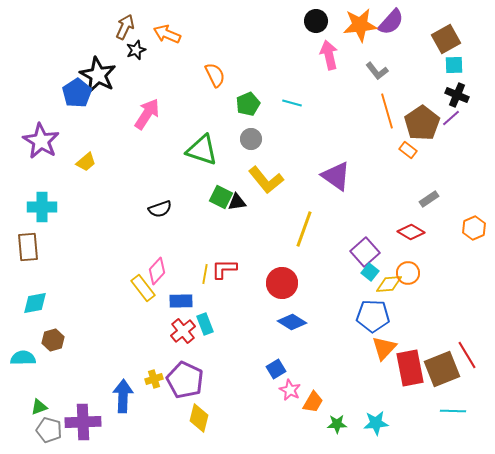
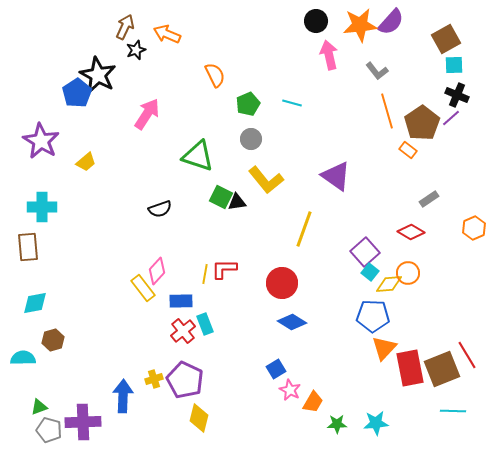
green triangle at (202, 150): moved 4 px left, 6 px down
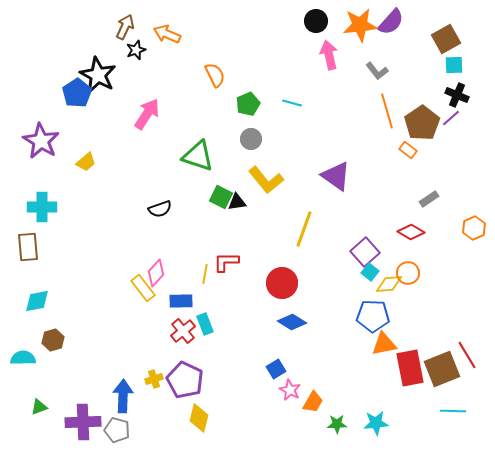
red L-shape at (224, 269): moved 2 px right, 7 px up
pink diamond at (157, 271): moved 1 px left, 2 px down
cyan diamond at (35, 303): moved 2 px right, 2 px up
orange triangle at (384, 348): moved 4 px up; rotated 36 degrees clockwise
gray pentagon at (49, 430): moved 68 px right
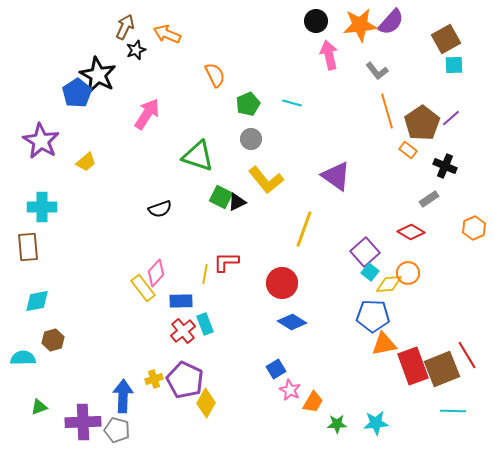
black cross at (457, 95): moved 12 px left, 71 px down
black triangle at (237, 202): rotated 18 degrees counterclockwise
red rectangle at (410, 368): moved 3 px right, 2 px up; rotated 9 degrees counterclockwise
yellow diamond at (199, 418): moved 7 px right, 15 px up; rotated 16 degrees clockwise
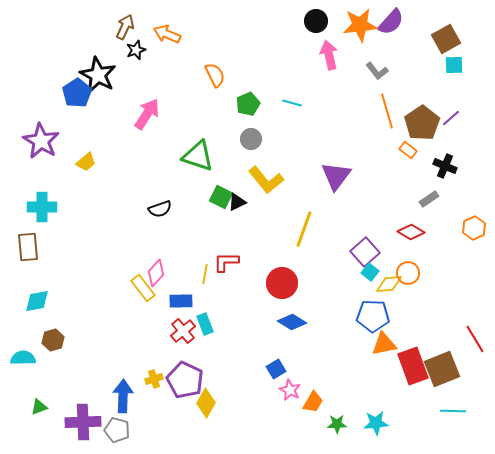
purple triangle at (336, 176): rotated 32 degrees clockwise
red line at (467, 355): moved 8 px right, 16 px up
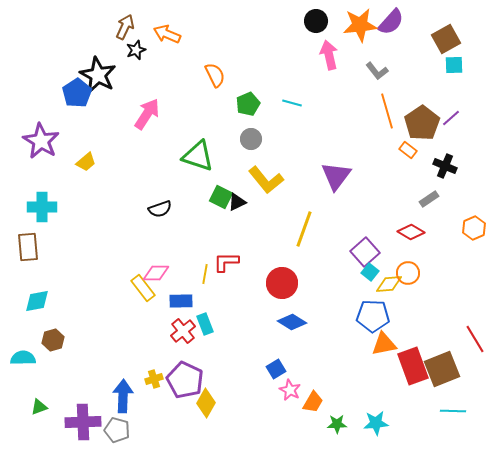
pink diamond at (156, 273): rotated 48 degrees clockwise
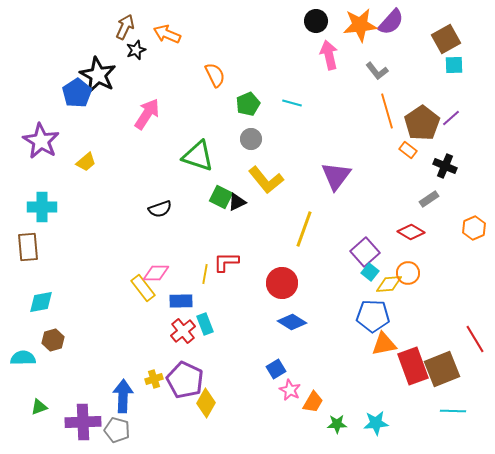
cyan diamond at (37, 301): moved 4 px right, 1 px down
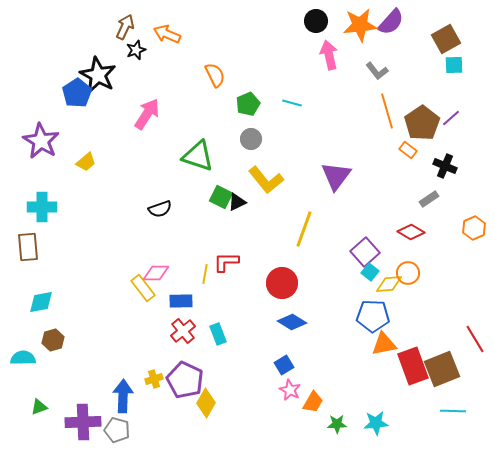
cyan rectangle at (205, 324): moved 13 px right, 10 px down
blue square at (276, 369): moved 8 px right, 4 px up
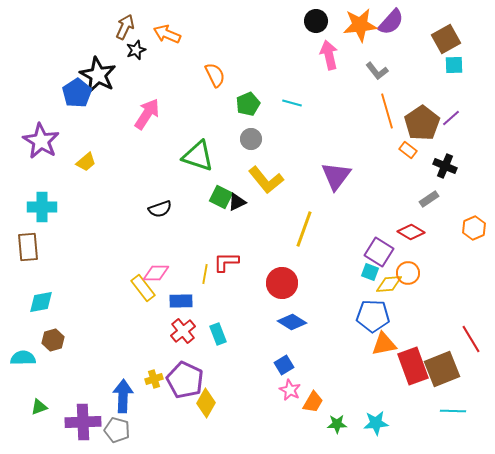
purple square at (365, 252): moved 14 px right; rotated 16 degrees counterclockwise
cyan square at (370, 272): rotated 18 degrees counterclockwise
red line at (475, 339): moved 4 px left
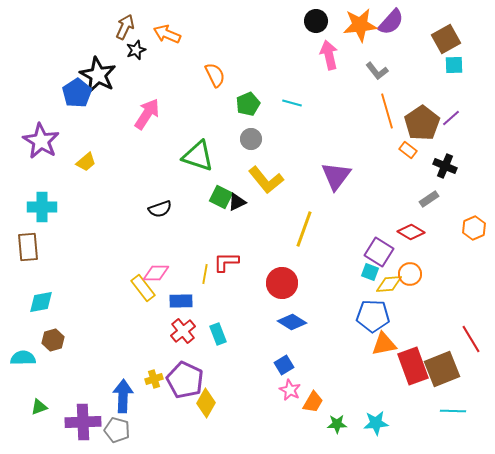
orange circle at (408, 273): moved 2 px right, 1 px down
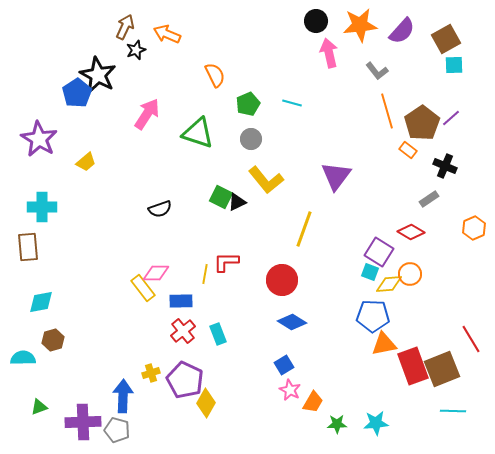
purple semicircle at (391, 22): moved 11 px right, 9 px down
pink arrow at (329, 55): moved 2 px up
purple star at (41, 141): moved 2 px left, 2 px up
green triangle at (198, 156): moved 23 px up
red circle at (282, 283): moved 3 px up
yellow cross at (154, 379): moved 3 px left, 6 px up
